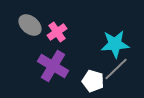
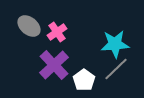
gray ellipse: moved 1 px left, 1 px down
purple cross: moved 1 px right, 1 px up; rotated 16 degrees clockwise
white pentagon: moved 9 px left, 1 px up; rotated 20 degrees clockwise
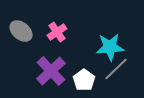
gray ellipse: moved 8 px left, 5 px down
cyan star: moved 5 px left, 3 px down
purple cross: moved 3 px left, 6 px down
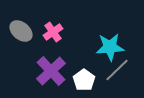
pink cross: moved 4 px left
gray line: moved 1 px right, 1 px down
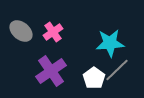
cyan star: moved 4 px up
purple cross: rotated 8 degrees clockwise
white pentagon: moved 10 px right, 2 px up
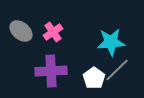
cyan star: moved 1 px right, 1 px up
purple cross: rotated 32 degrees clockwise
